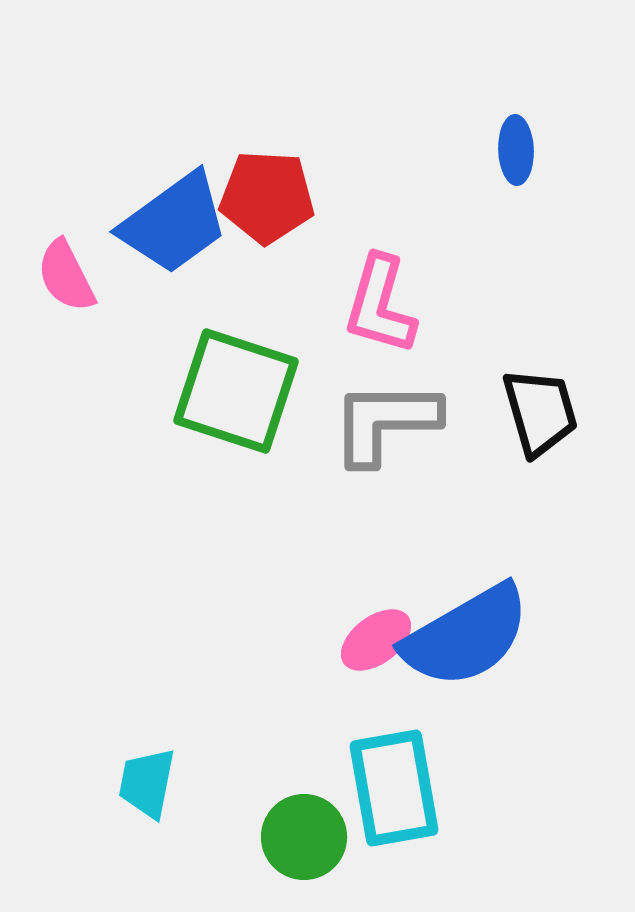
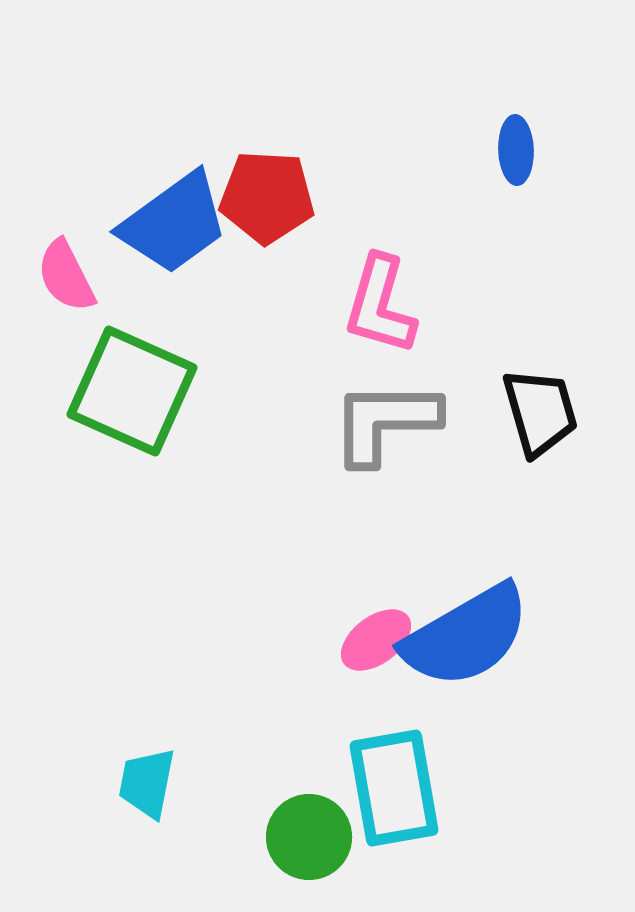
green square: moved 104 px left; rotated 6 degrees clockwise
green circle: moved 5 px right
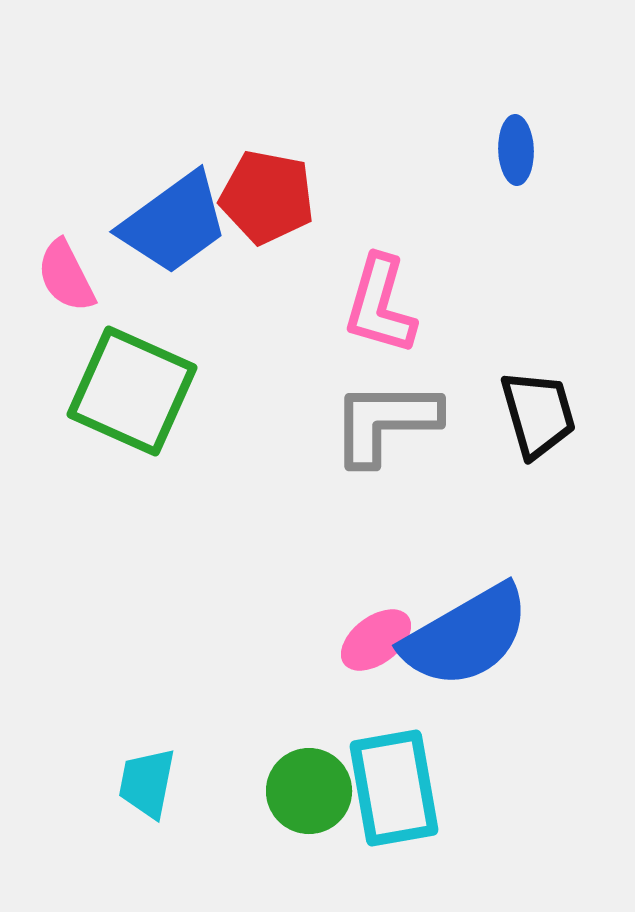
red pentagon: rotated 8 degrees clockwise
black trapezoid: moved 2 px left, 2 px down
green circle: moved 46 px up
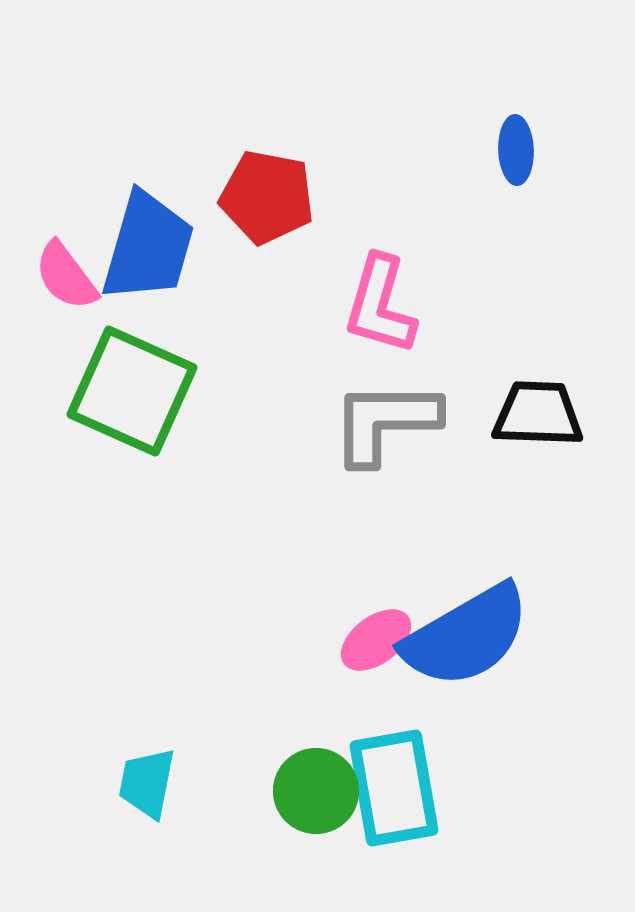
blue trapezoid: moved 26 px left, 24 px down; rotated 38 degrees counterclockwise
pink semicircle: rotated 10 degrees counterclockwise
black trapezoid: rotated 72 degrees counterclockwise
green circle: moved 7 px right
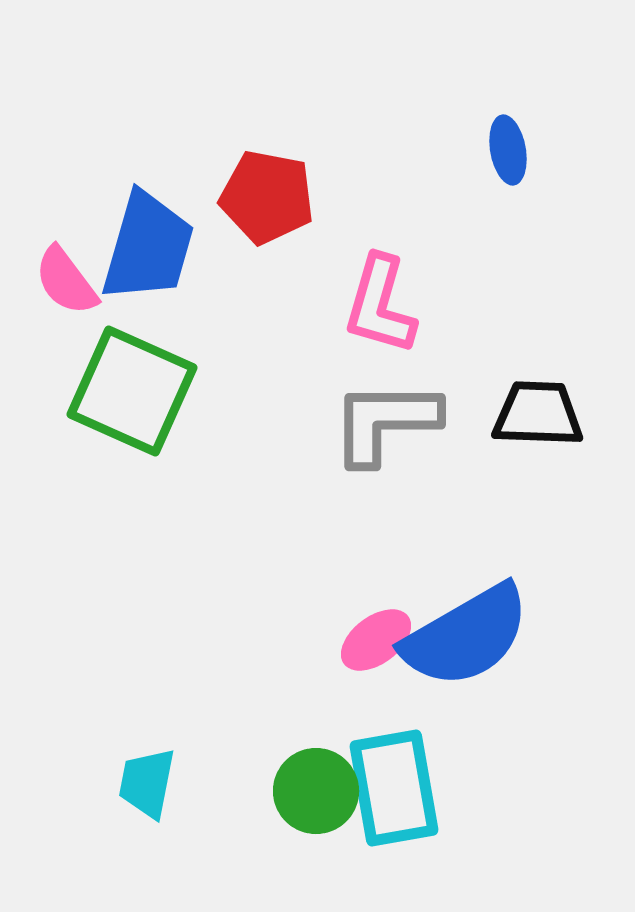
blue ellipse: moved 8 px left; rotated 8 degrees counterclockwise
pink semicircle: moved 5 px down
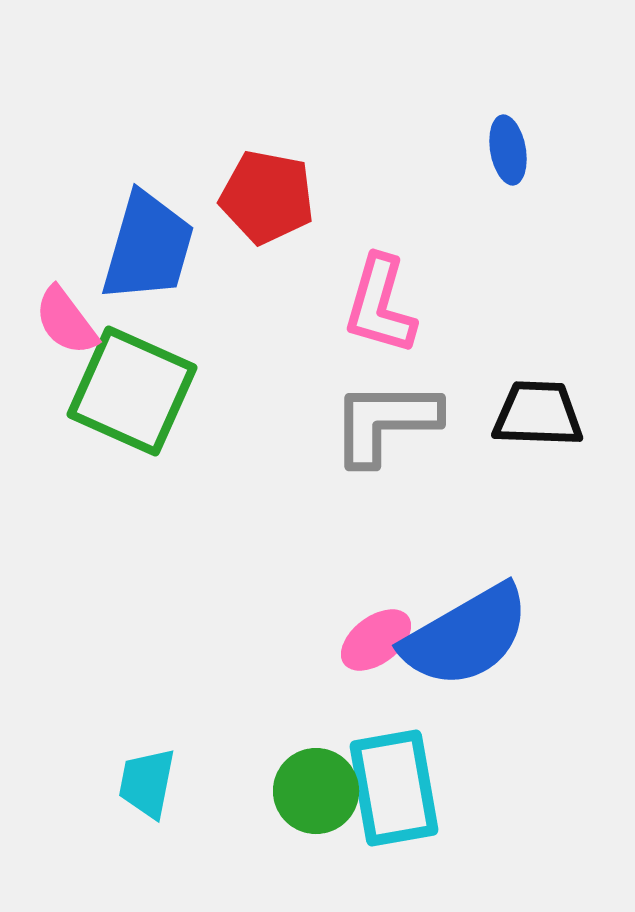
pink semicircle: moved 40 px down
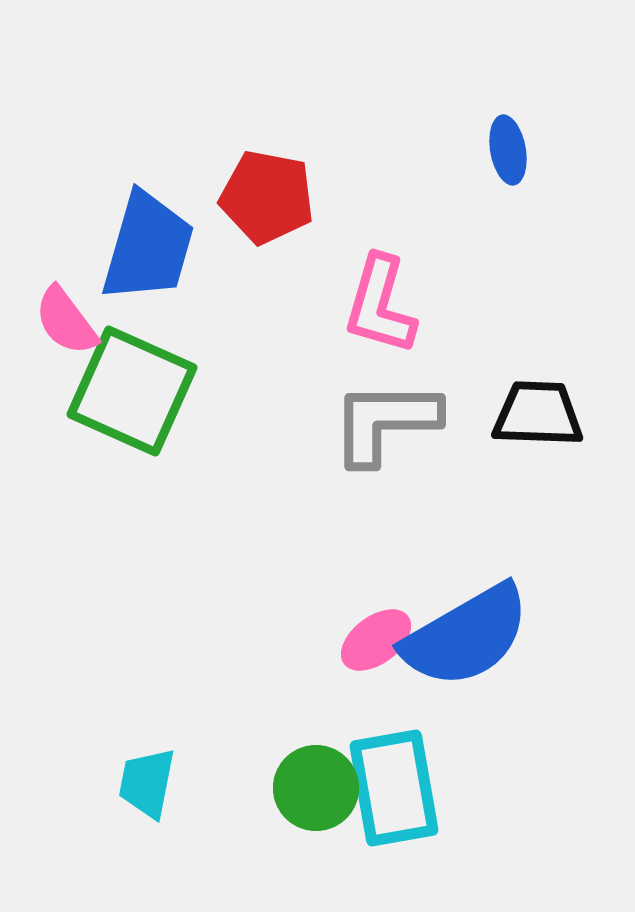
green circle: moved 3 px up
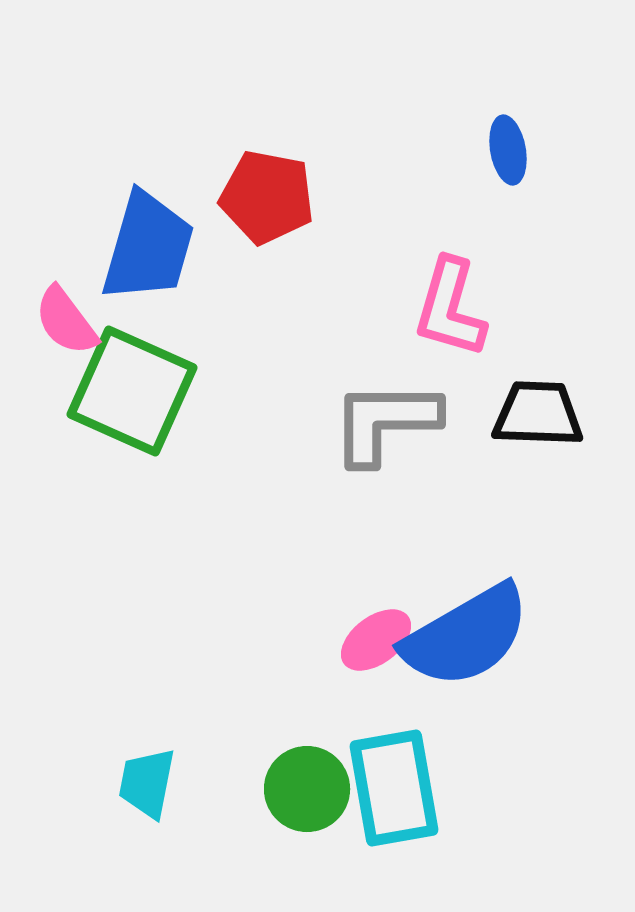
pink L-shape: moved 70 px right, 3 px down
green circle: moved 9 px left, 1 px down
